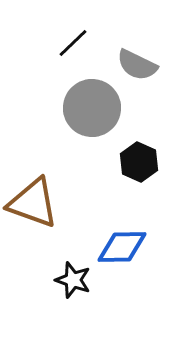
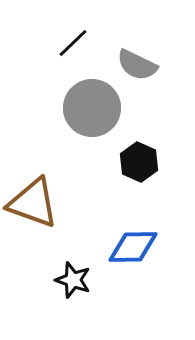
blue diamond: moved 11 px right
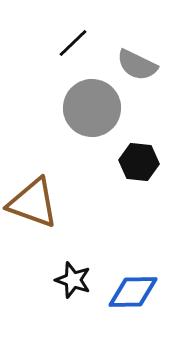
black hexagon: rotated 18 degrees counterclockwise
blue diamond: moved 45 px down
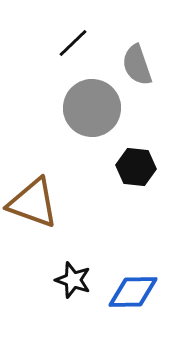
gray semicircle: rotated 45 degrees clockwise
black hexagon: moved 3 px left, 5 px down
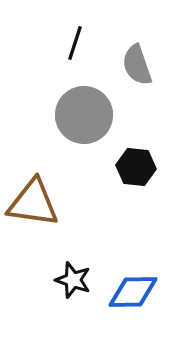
black line: moved 2 px right; rotated 28 degrees counterclockwise
gray circle: moved 8 px left, 7 px down
brown triangle: rotated 12 degrees counterclockwise
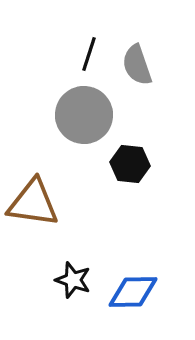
black line: moved 14 px right, 11 px down
black hexagon: moved 6 px left, 3 px up
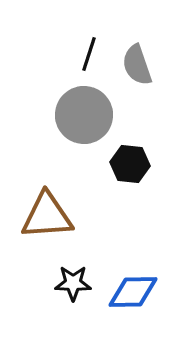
brown triangle: moved 14 px right, 13 px down; rotated 12 degrees counterclockwise
black star: moved 3 px down; rotated 18 degrees counterclockwise
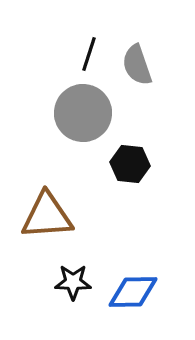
gray circle: moved 1 px left, 2 px up
black star: moved 1 px up
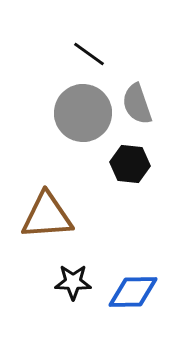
black line: rotated 72 degrees counterclockwise
gray semicircle: moved 39 px down
